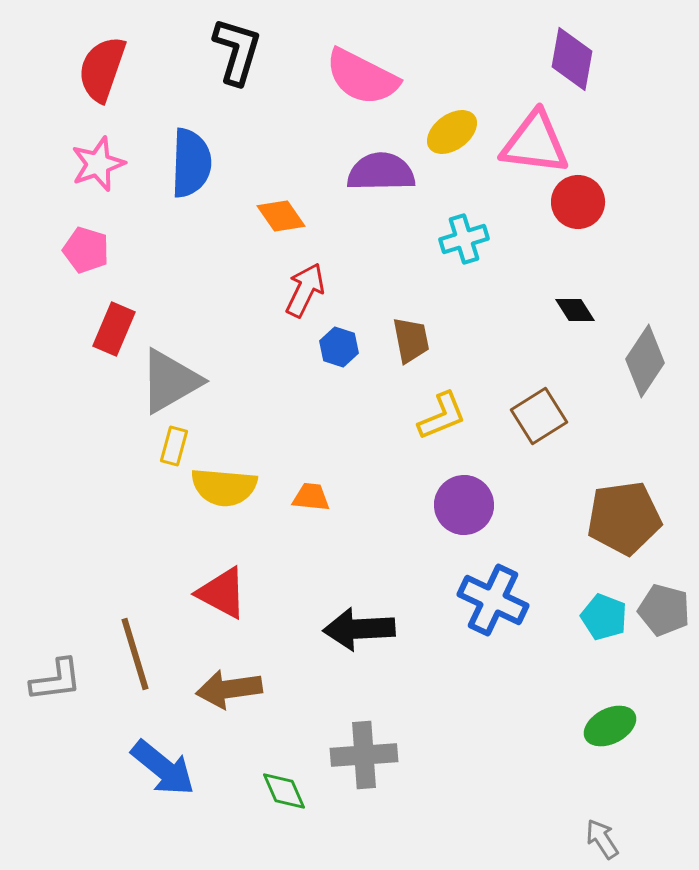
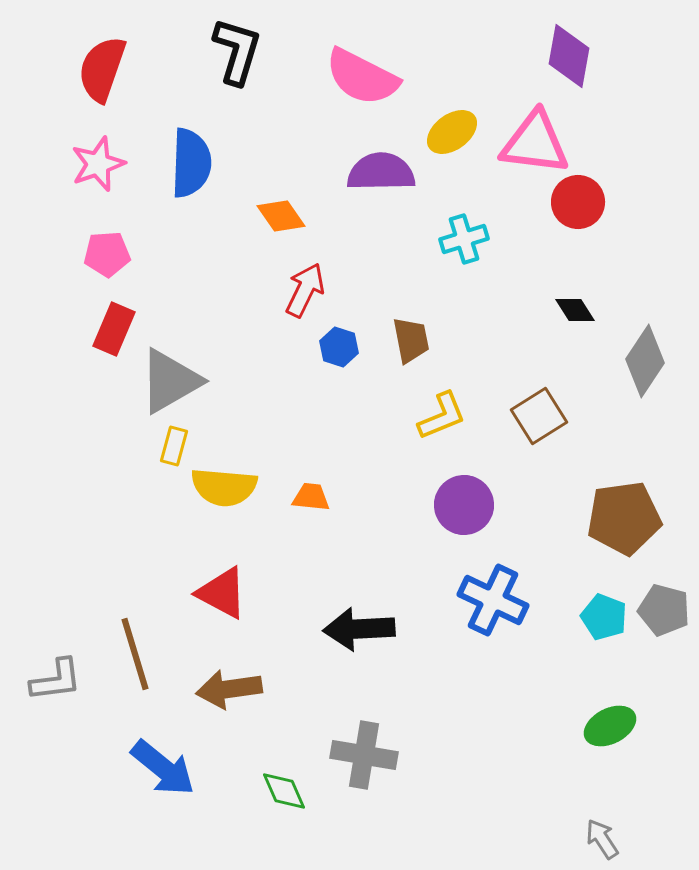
purple diamond: moved 3 px left, 3 px up
pink pentagon: moved 21 px right, 4 px down; rotated 21 degrees counterclockwise
gray cross: rotated 14 degrees clockwise
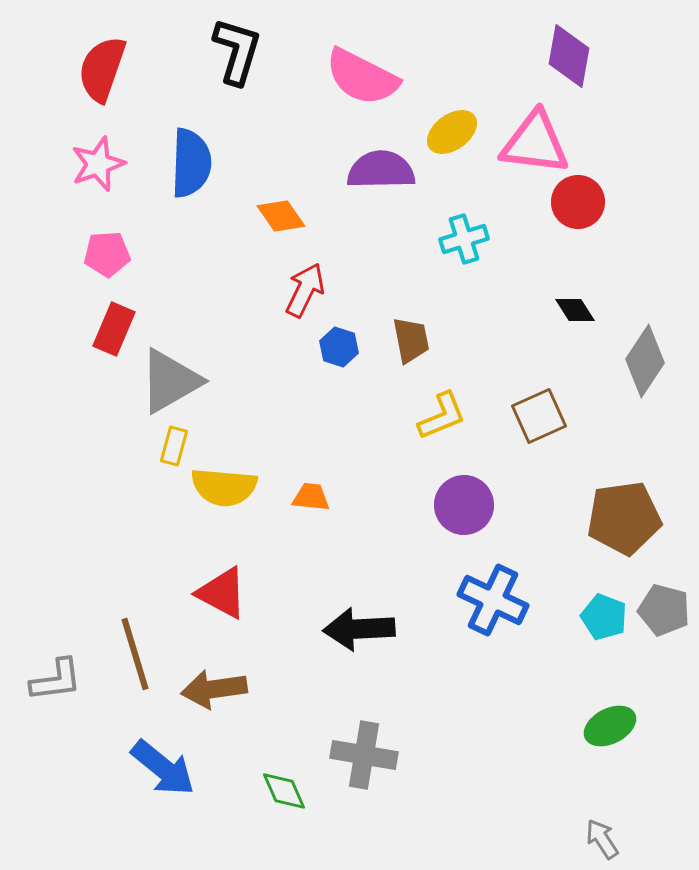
purple semicircle: moved 2 px up
brown square: rotated 8 degrees clockwise
brown arrow: moved 15 px left
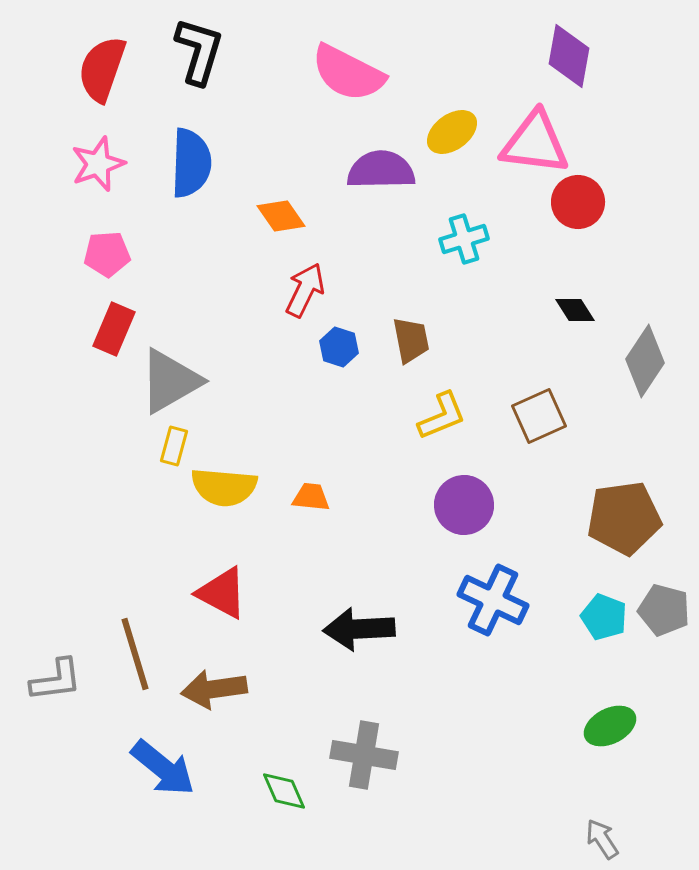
black L-shape: moved 38 px left
pink semicircle: moved 14 px left, 4 px up
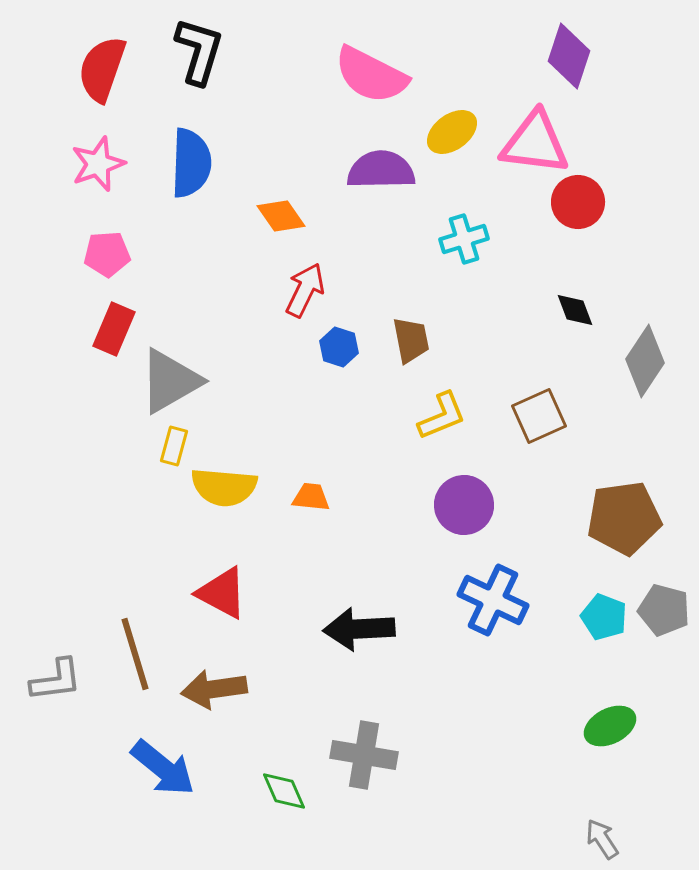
purple diamond: rotated 8 degrees clockwise
pink semicircle: moved 23 px right, 2 px down
black diamond: rotated 12 degrees clockwise
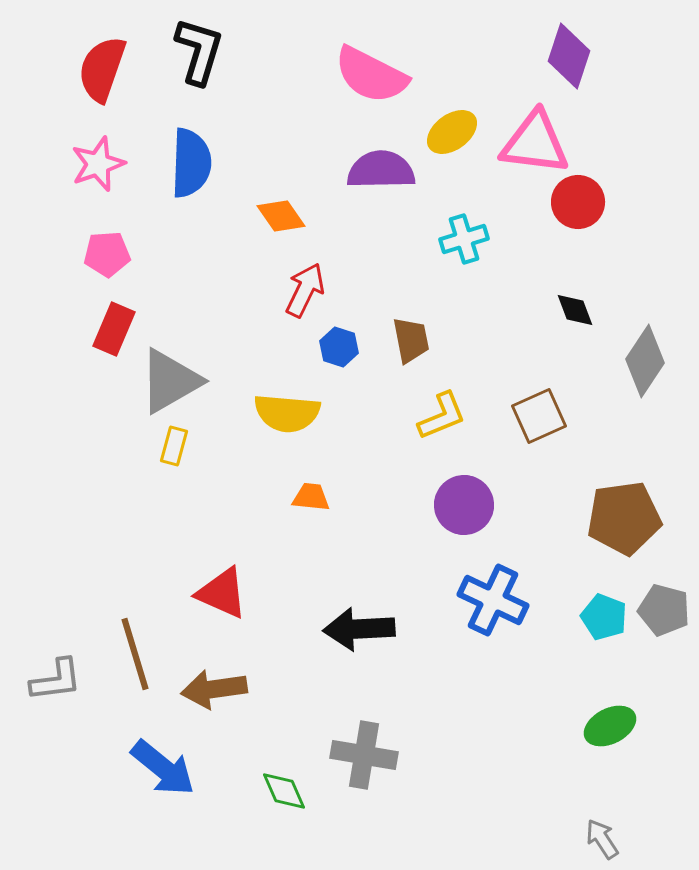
yellow semicircle: moved 63 px right, 74 px up
red triangle: rotated 4 degrees counterclockwise
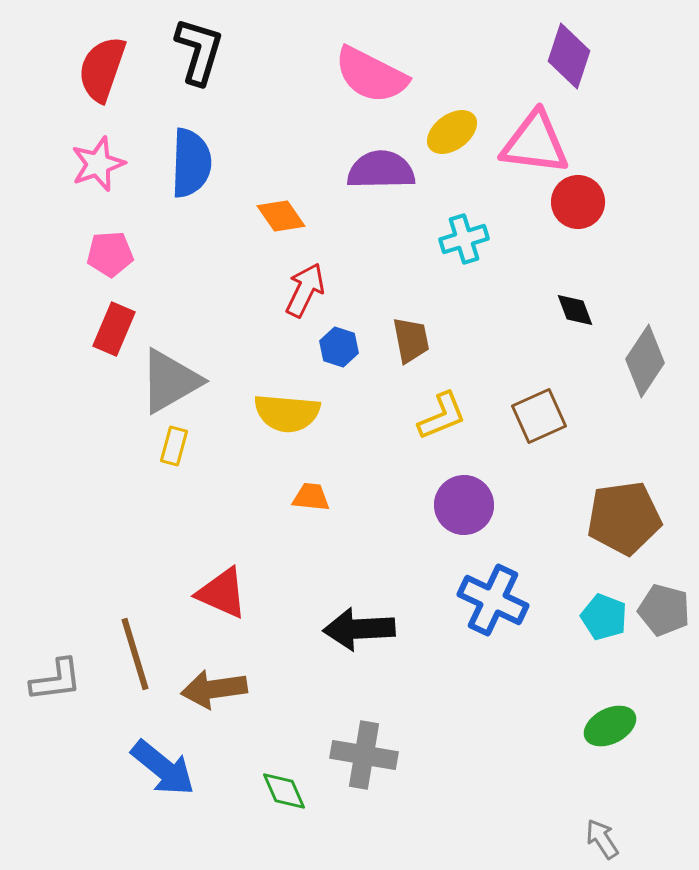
pink pentagon: moved 3 px right
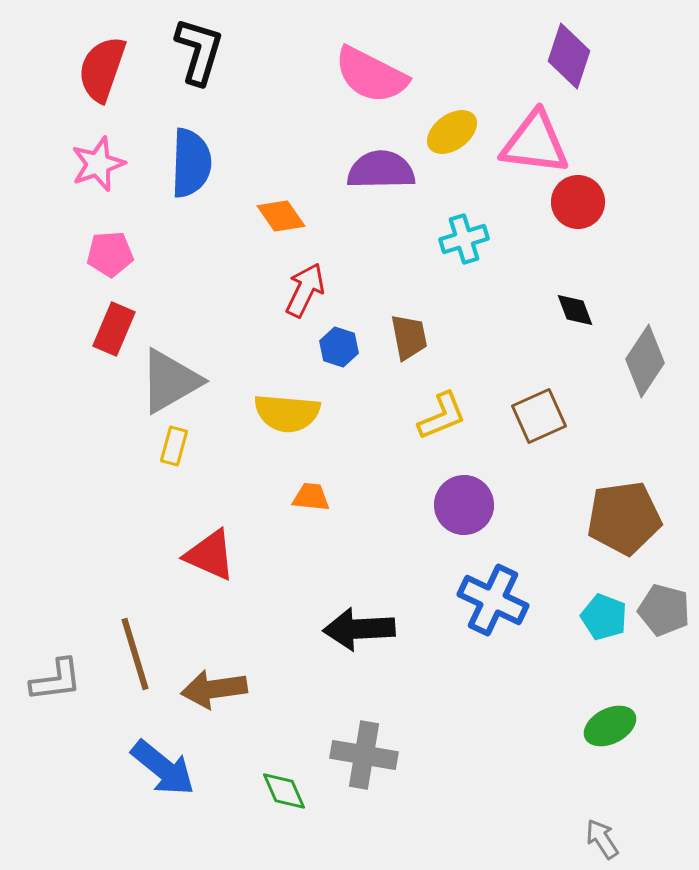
brown trapezoid: moved 2 px left, 3 px up
red triangle: moved 12 px left, 38 px up
